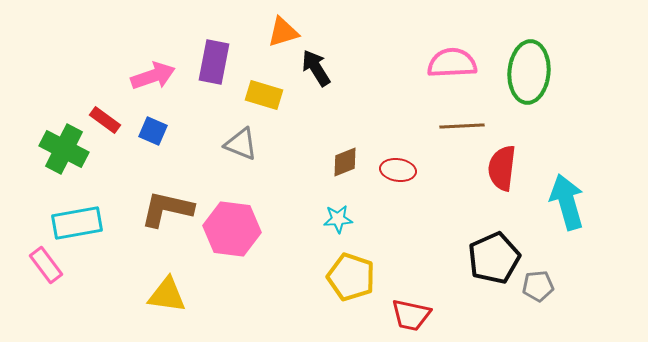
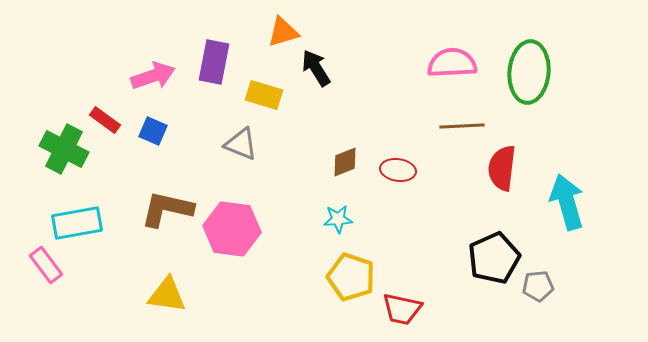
red trapezoid: moved 9 px left, 6 px up
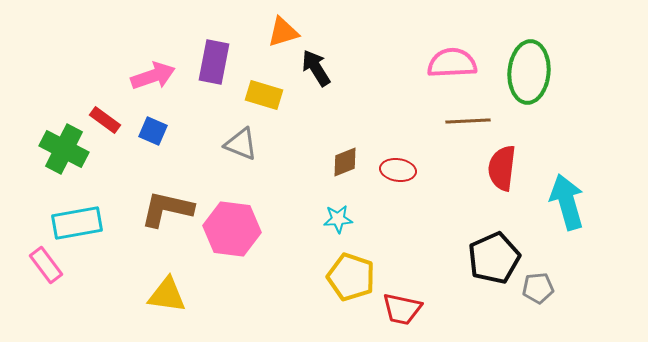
brown line: moved 6 px right, 5 px up
gray pentagon: moved 2 px down
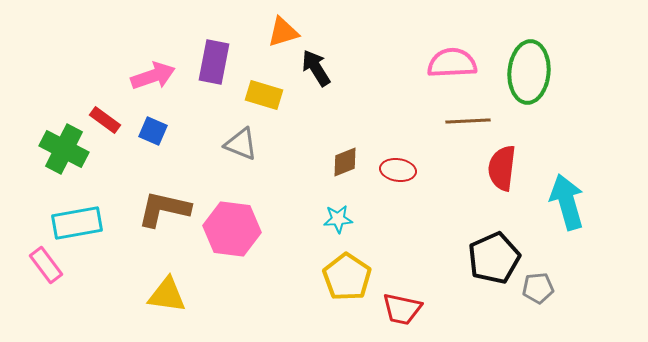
brown L-shape: moved 3 px left
yellow pentagon: moved 4 px left; rotated 15 degrees clockwise
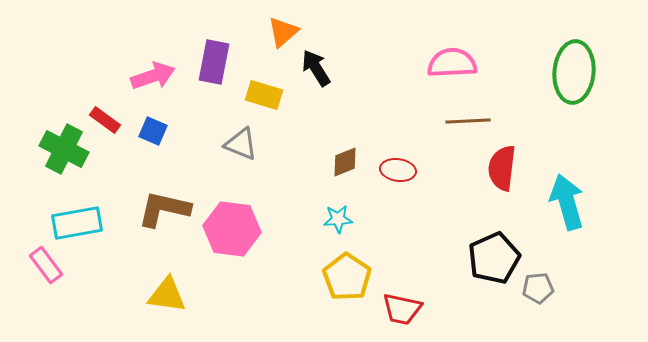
orange triangle: rotated 24 degrees counterclockwise
green ellipse: moved 45 px right
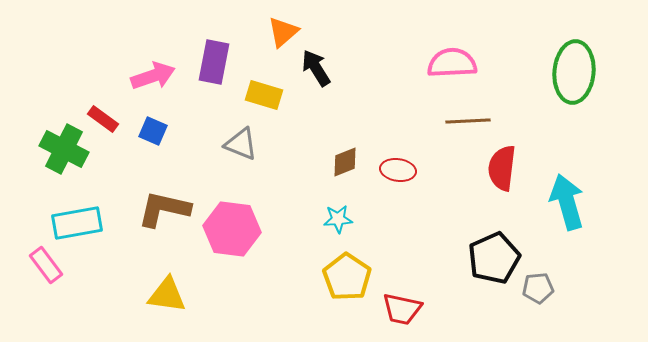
red rectangle: moved 2 px left, 1 px up
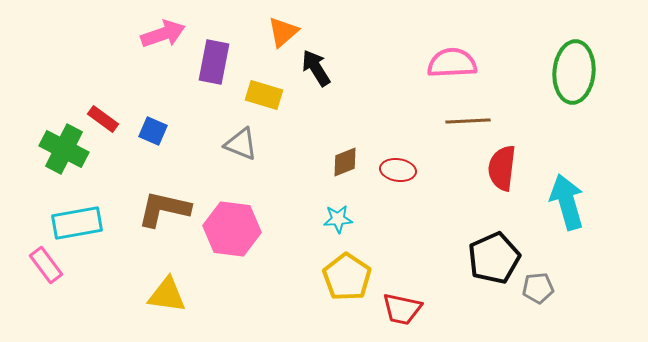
pink arrow: moved 10 px right, 42 px up
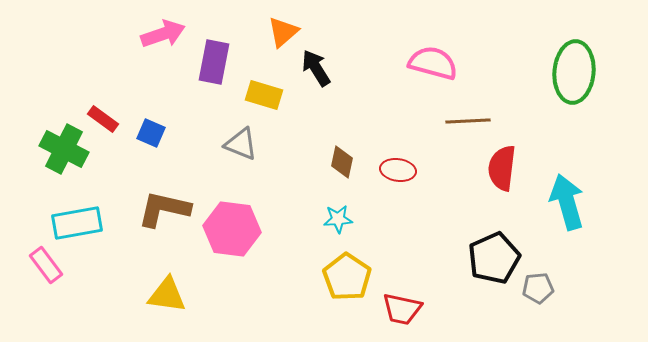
pink semicircle: moved 19 px left; rotated 18 degrees clockwise
blue square: moved 2 px left, 2 px down
brown diamond: moved 3 px left; rotated 56 degrees counterclockwise
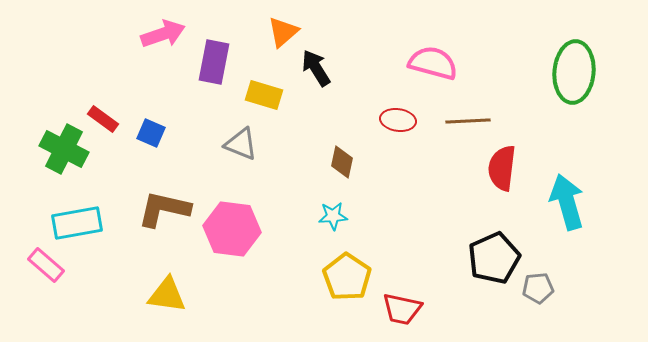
red ellipse: moved 50 px up
cyan star: moved 5 px left, 3 px up
pink rectangle: rotated 12 degrees counterclockwise
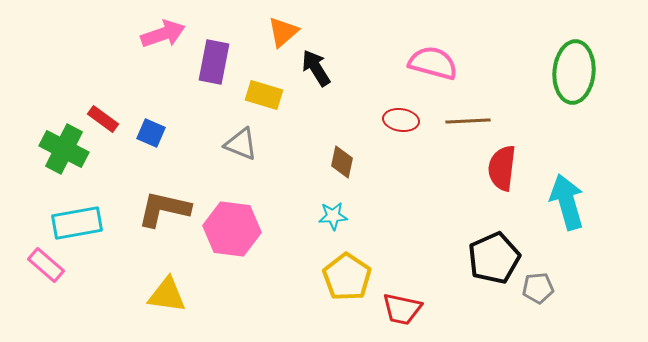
red ellipse: moved 3 px right
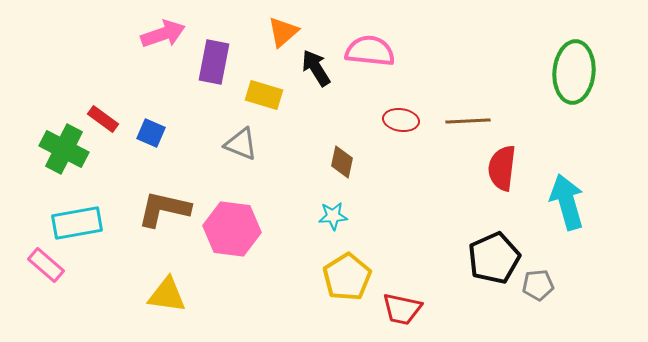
pink semicircle: moved 63 px left, 12 px up; rotated 9 degrees counterclockwise
yellow pentagon: rotated 6 degrees clockwise
gray pentagon: moved 3 px up
